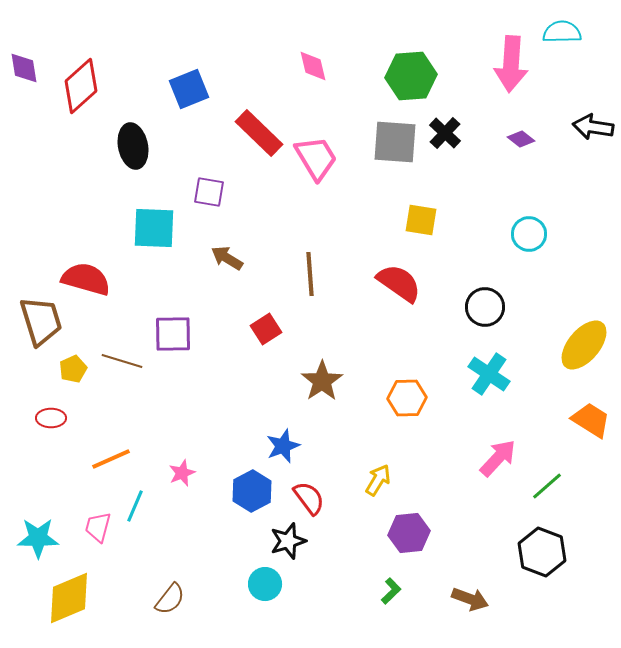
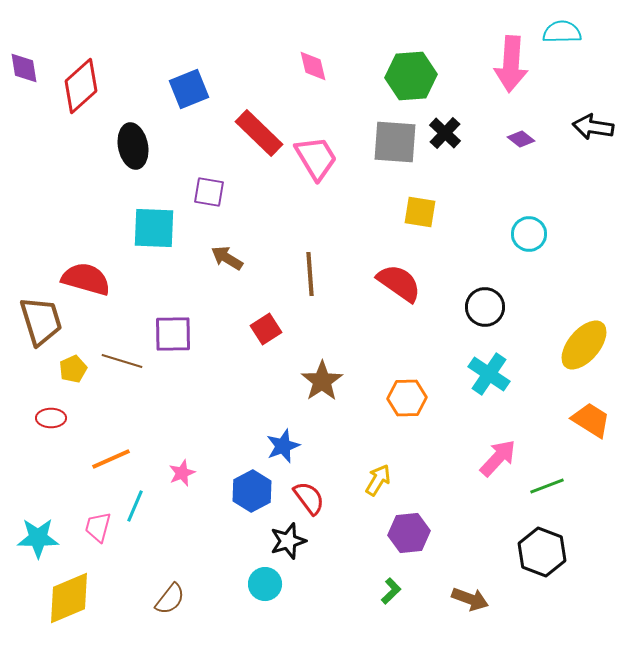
yellow square at (421, 220): moved 1 px left, 8 px up
green line at (547, 486): rotated 20 degrees clockwise
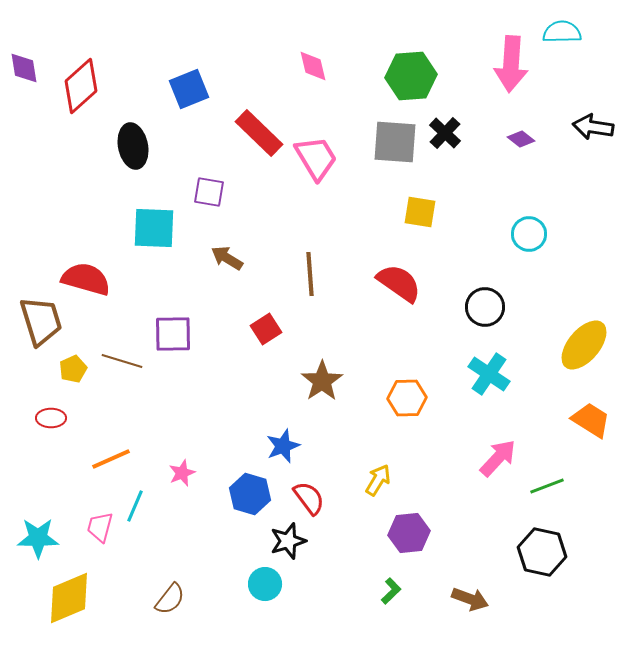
blue hexagon at (252, 491): moved 2 px left, 3 px down; rotated 15 degrees counterclockwise
pink trapezoid at (98, 527): moved 2 px right
black hexagon at (542, 552): rotated 9 degrees counterclockwise
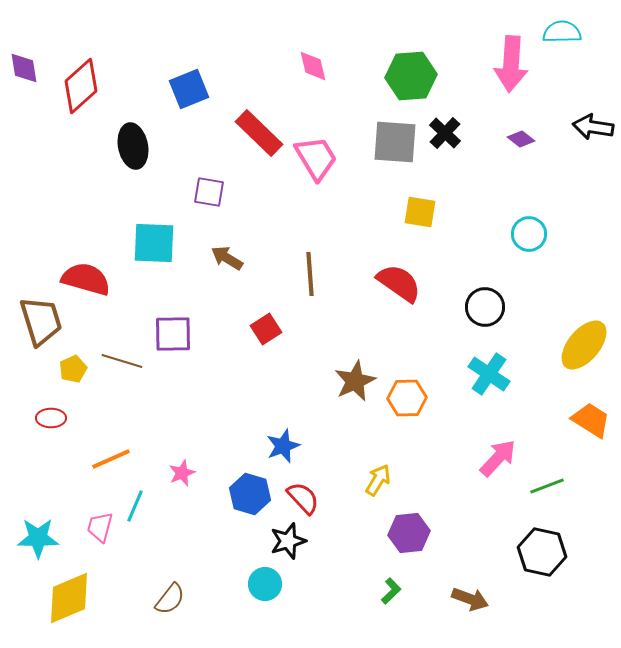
cyan square at (154, 228): moved 15 px down
brown star at (322, 381): moved 33 px right; rotated 9 degrees clockwise
red semicircle at (309, 498): moved 6 px left; rotated 6 degrees counterclockwise
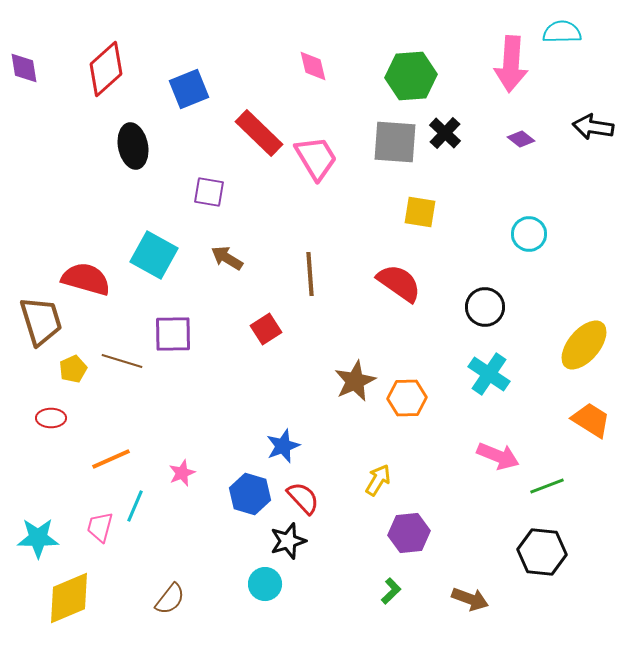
red diamond at (81, 86): moved 25 px right, 17 px up
cyan square at (154, 243): moved 12 px down; rotated 27 degrees clockwise
pink arrow at (498, 458): moved 2 px up; rotated 69 degrees clockwise
black hexagon at (542, 552): rotated 6 degrees counterclockwise
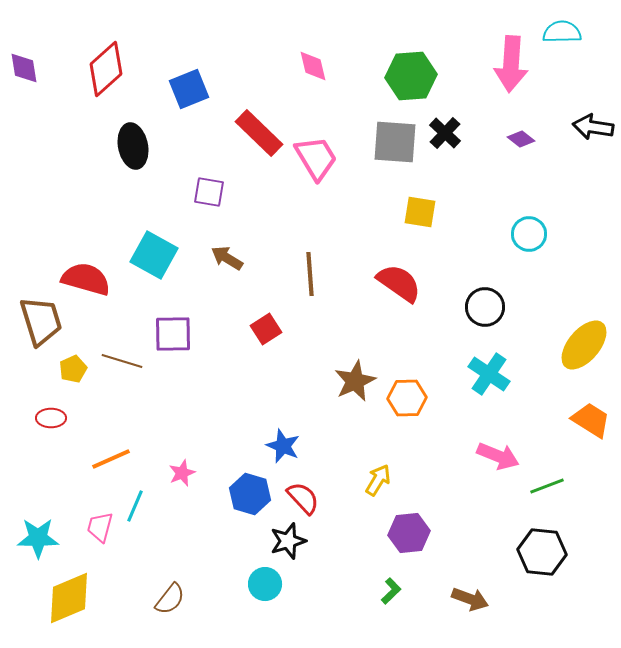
blue star at (283, 446): rotated 28 degrees counterclockwise
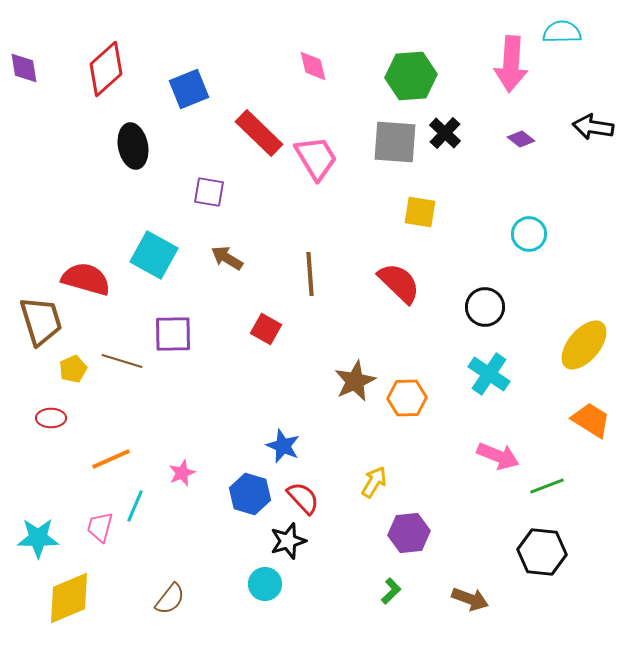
red semicircle at (399, 283): rotated 9 degrees clockwise
red square at (266, 329): rotated 28 degrees counterclockwise
yellow arrow at (378, 480): moved 4 px left, 2 px down
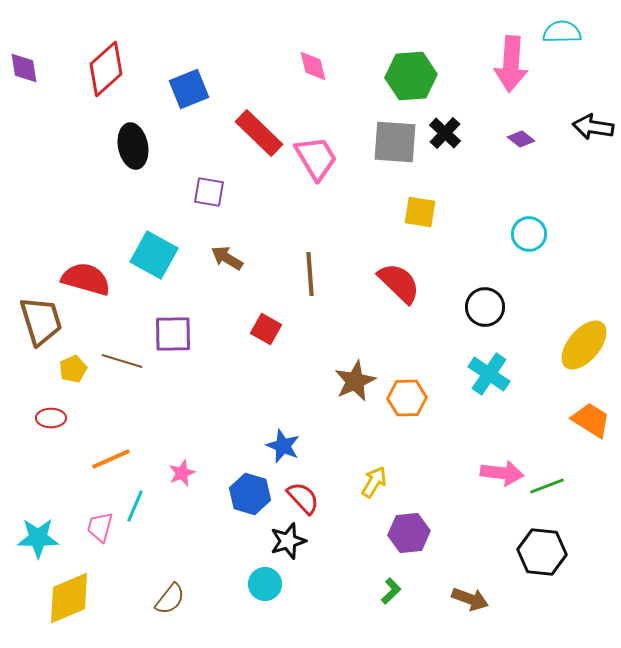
pink arrow at (498, 456): moved 4 px right, 17 px down; rotated 15 degrees counterclockwise
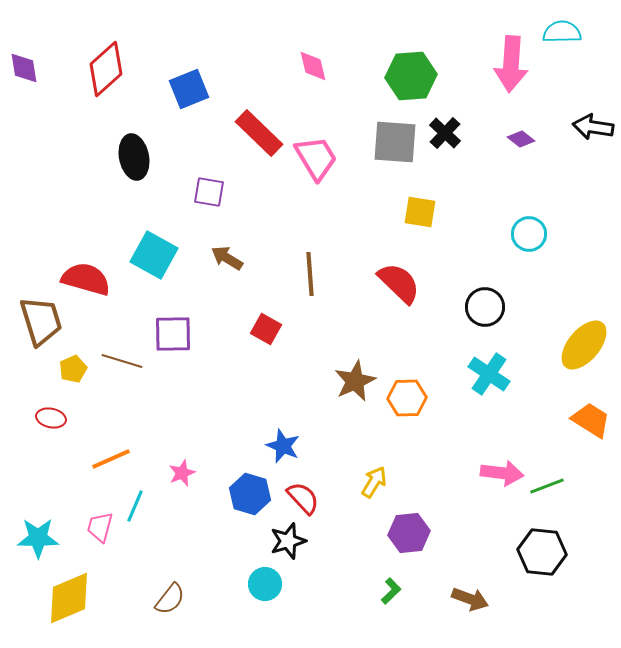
black ellipse at (133, 146): moved 1 px right, 11 px down
red ellipse at (51, 418): rotated 12 degrees clockwise
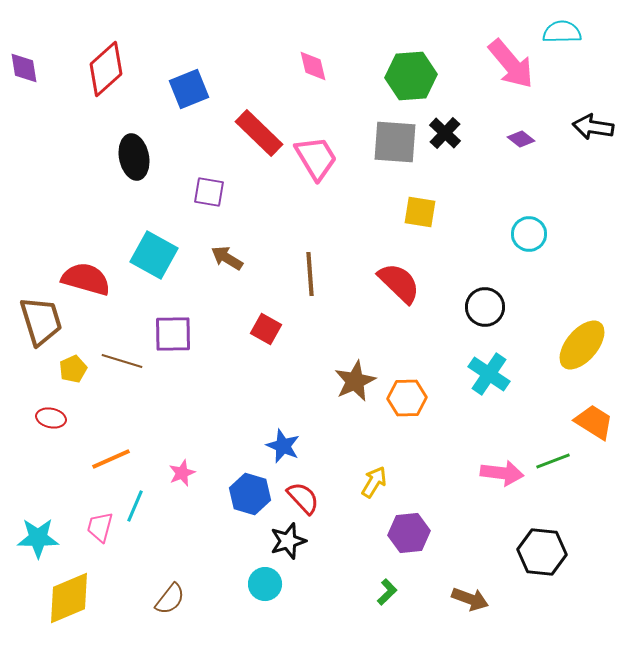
pink arrow at (511, 64): rotated 44 degrees counterclockwise
yellow ellipse at (584, 345): moved 2 px left
orange trapezoid at (591, 420): moved 3 px right, 2 px down
green line at (547, 486): moved 6 px right, 25 px up
green L-shape at (391, 591): moved 4 px left, 1 px down
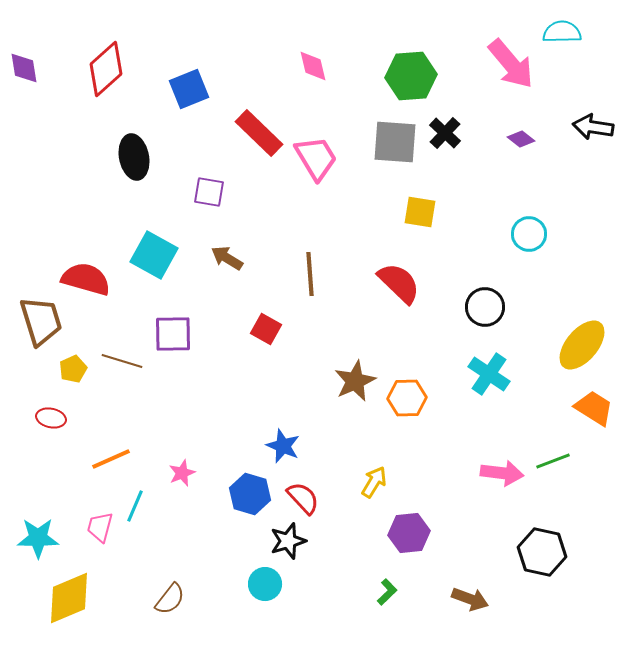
orange trapezoid at (594, 422): moved 14 px up
black hexagon at (542, 552): rotated 6 degrees clockwise
